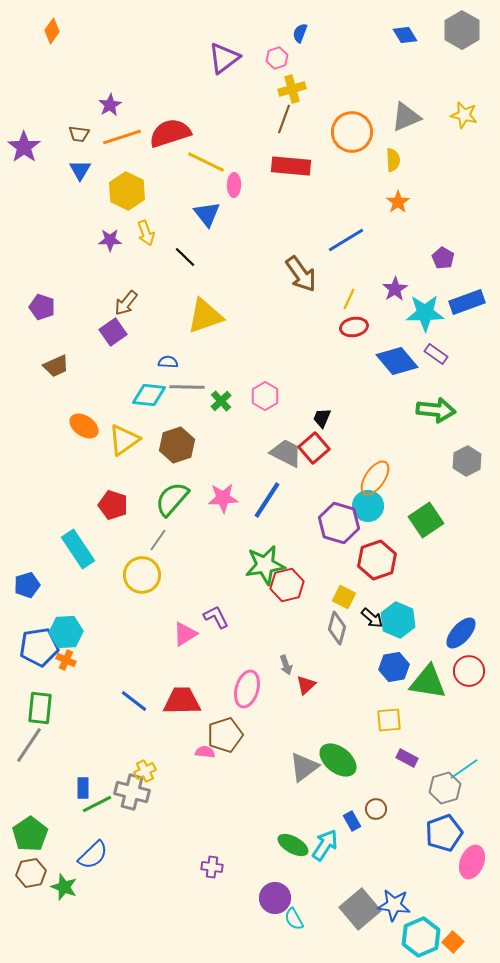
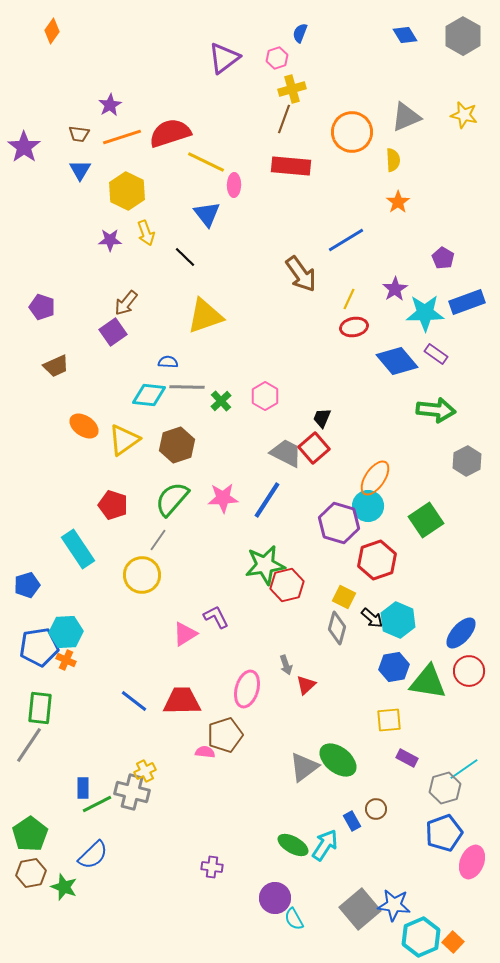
gray hexagon at (462, 30): moved 1 px right, 6 px down
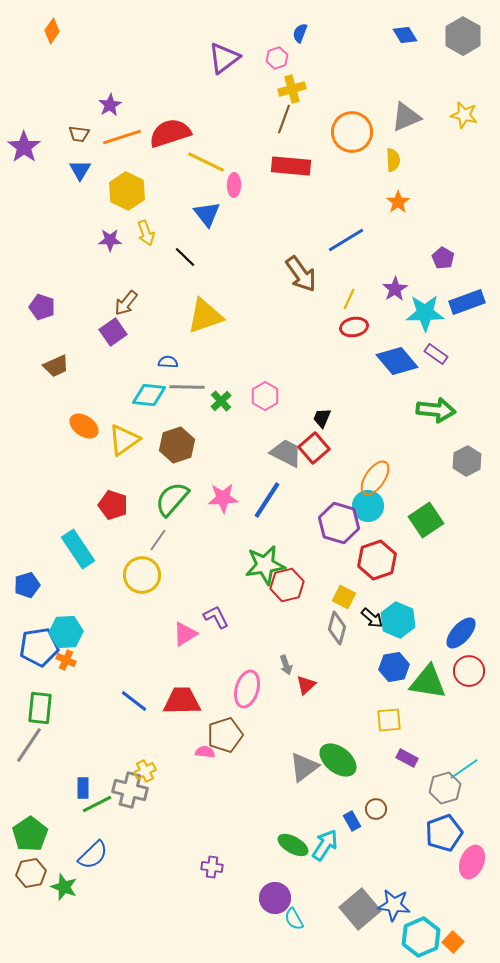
gray cross at (132, 792): moved 2 px left, 2 px up
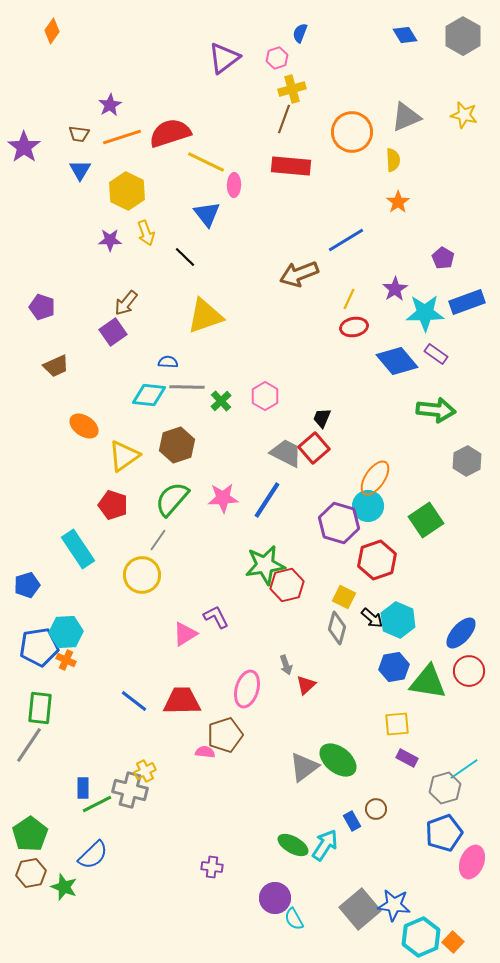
brown arrow at (301, 274): moved 2 px left; rotated 105 degrees clockwise
yellow triangle at (124, 440): moved 16 px down
yellow square at (389, 720): moved 8 px right, 4 px down
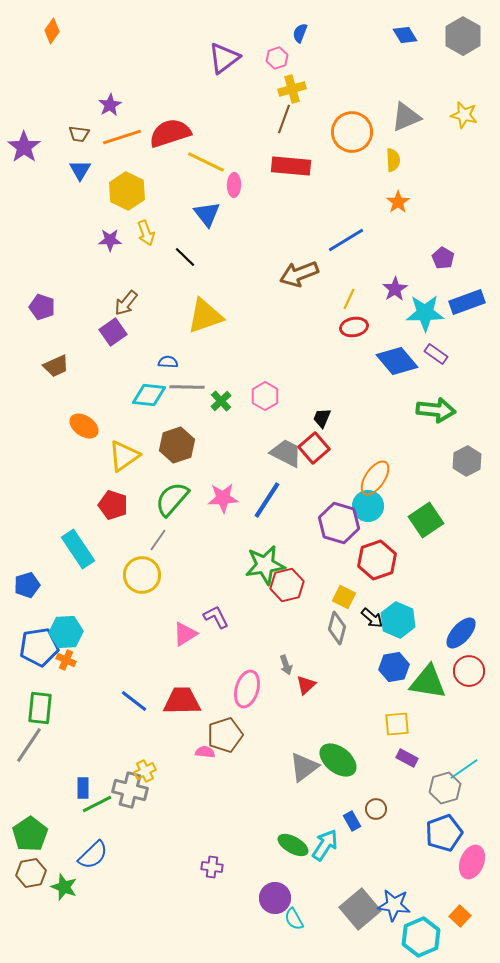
orange square at (453, 942): moved 7 px right, 26 px up
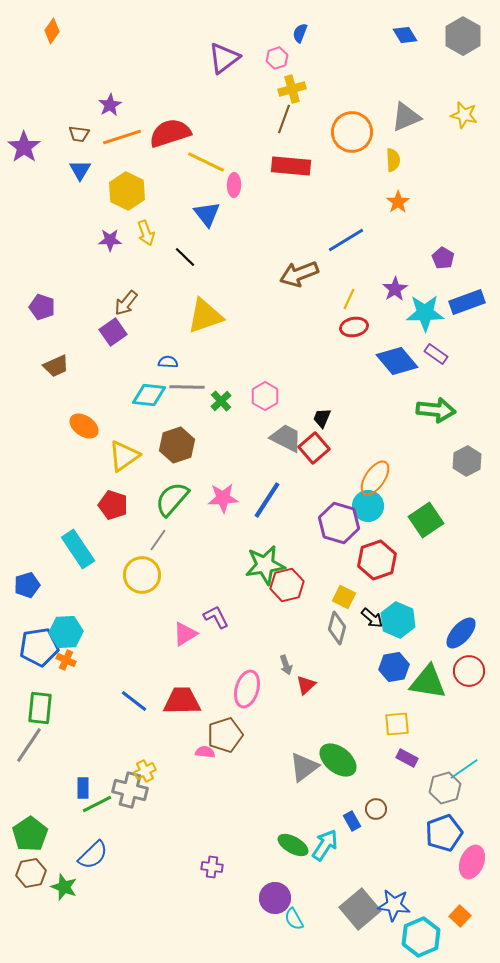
gray trapezoid at (286, 453): moved 15 px up
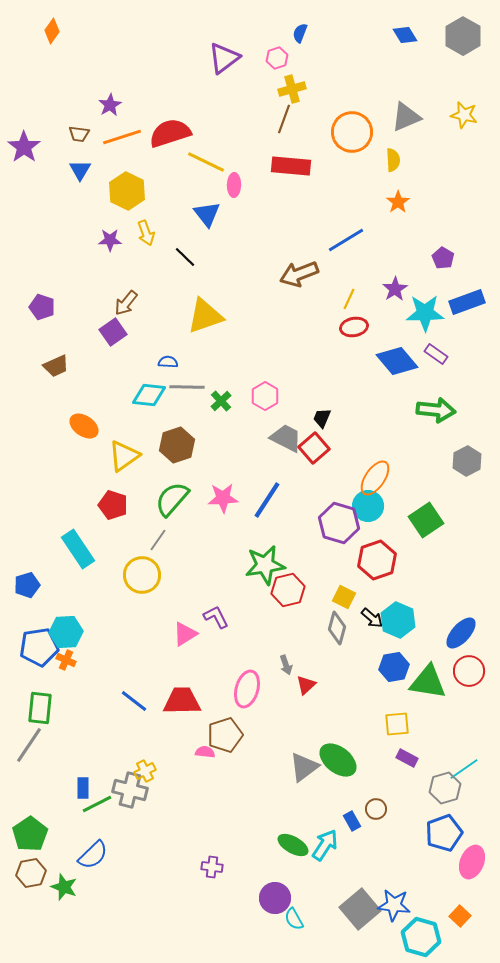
red hexagon at (287, 585): moved 1 px right, 5 px down
cyan hexagon at (421, 937): rotated 21 degrees counterclockwise
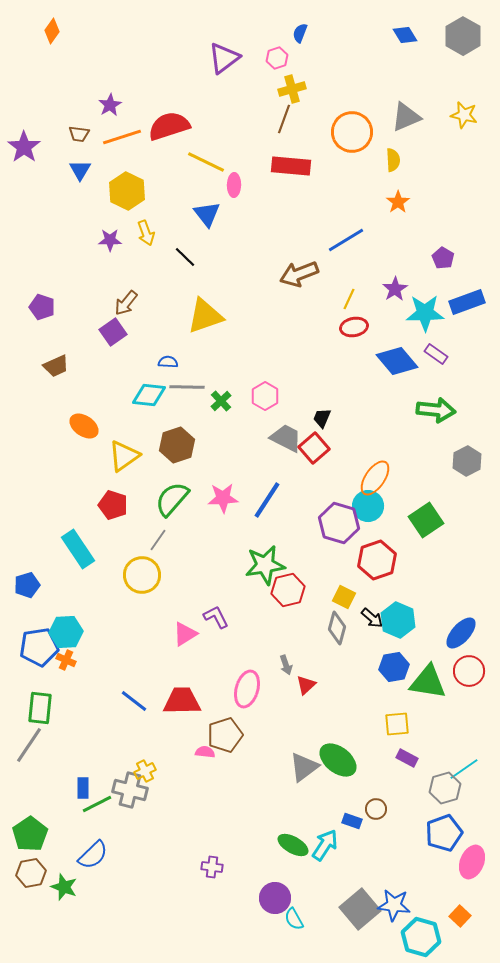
red semicircle at (170, 133): moved 1 px left, 7 px up
blue rectangle at (352, 821): rotated 42 degrees counterclockwise
